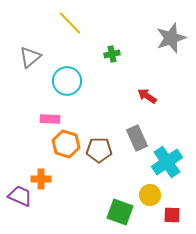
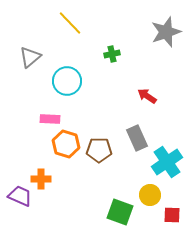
gray star: moved 5 px left, 6 px up
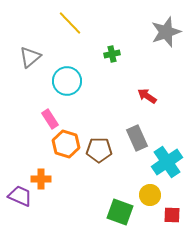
pink rectangle: rotated 54 degrees clockwise
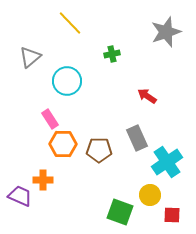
orange hexagon: moved 3 px left; rotated 16 degrees counterclockwise
orange cross: moved 2 px right, 1 px down
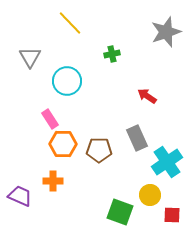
gray triangle: rotated 20 degrees counterclockwise
orange cross: moved 10 px right, 1 px down
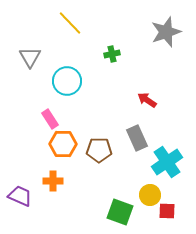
red arrow: moved 4 px down
red square: moved 5 px left, 4 px up
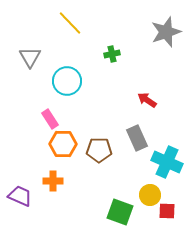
cyan cross: rotated 32 degrees counterclockwise
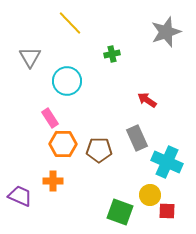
pink rectangle: moved 1 px up
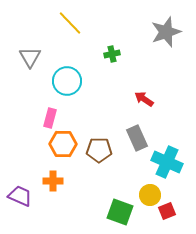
red arrow: moved 3 px left, 1 px up
pink rectangle: rotated 48 degrees clockwise
red square: rotated 24 degrees counterclockwise
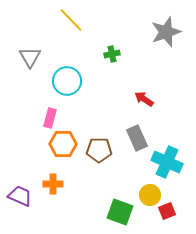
yellow line: moved 1 px right, 3 px up
orange cross: moved 3 px down
